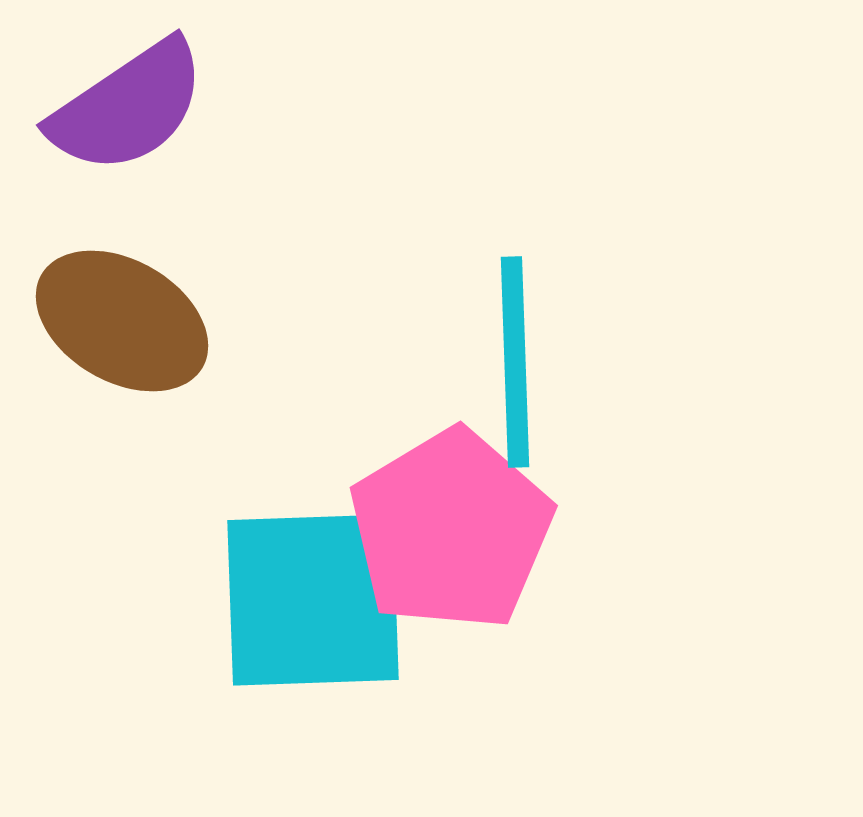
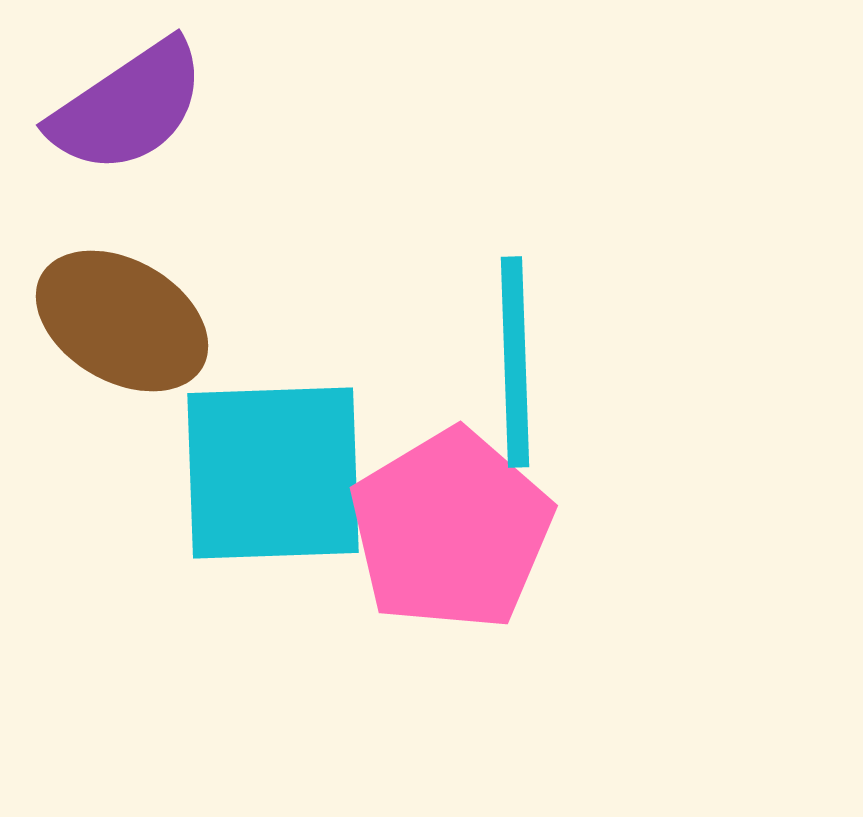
cyan square: moved 40 px left, 127 px up
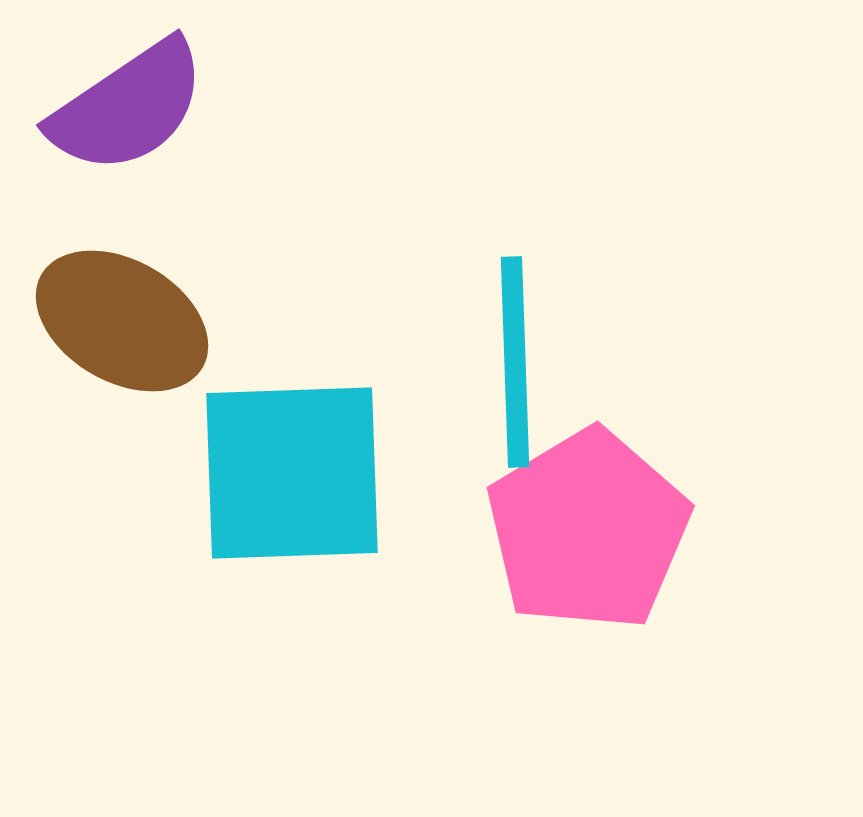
cyan square: moved 19 px right
pink pentagon: moved 137 px right
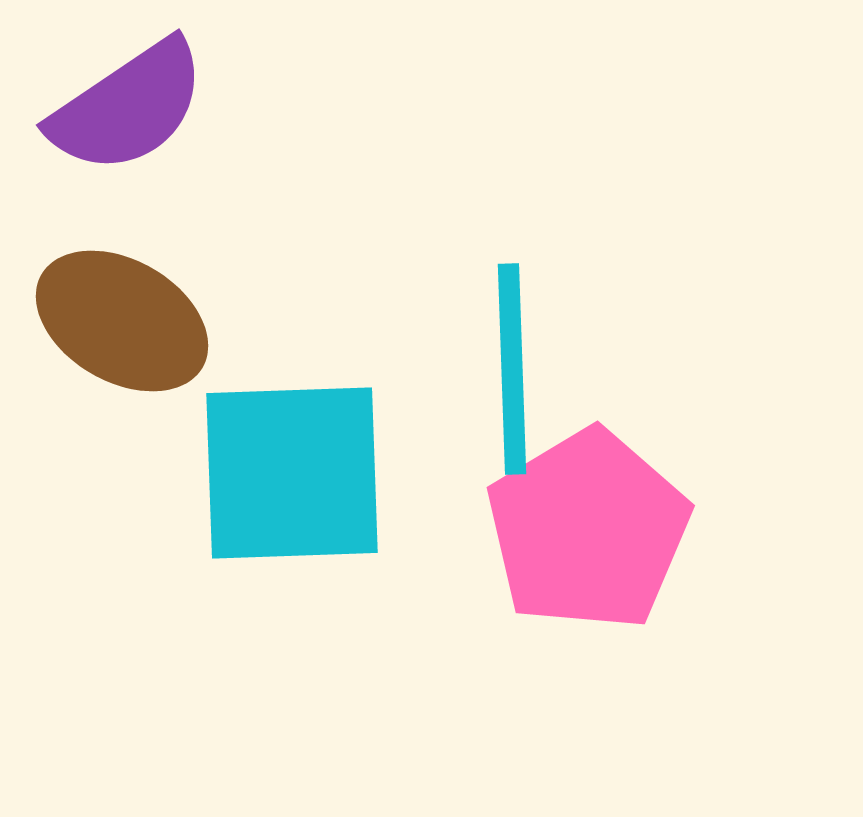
cyan line: moved 3 px left, 7 px down
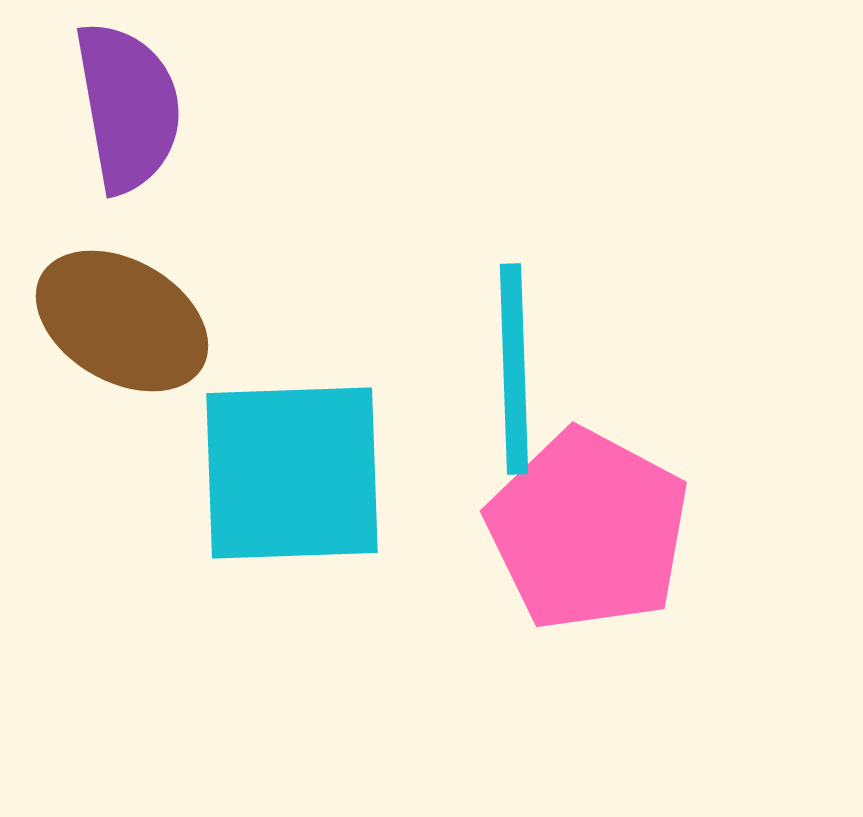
purple semicircle: rotated 66 degrees counterclockwise
cyan line: moved 2 px right
pink pentagon: rotated 13 degrees counterclockwise
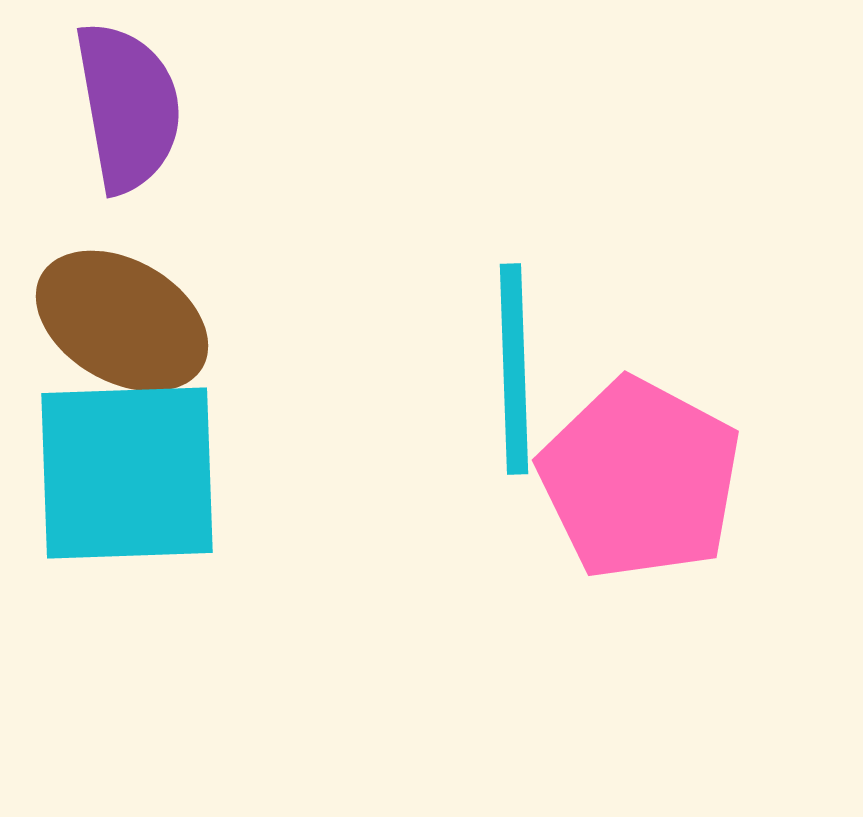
cyan square: moved 165 px left
pink pentagon: moved 52 px right, 51 px up
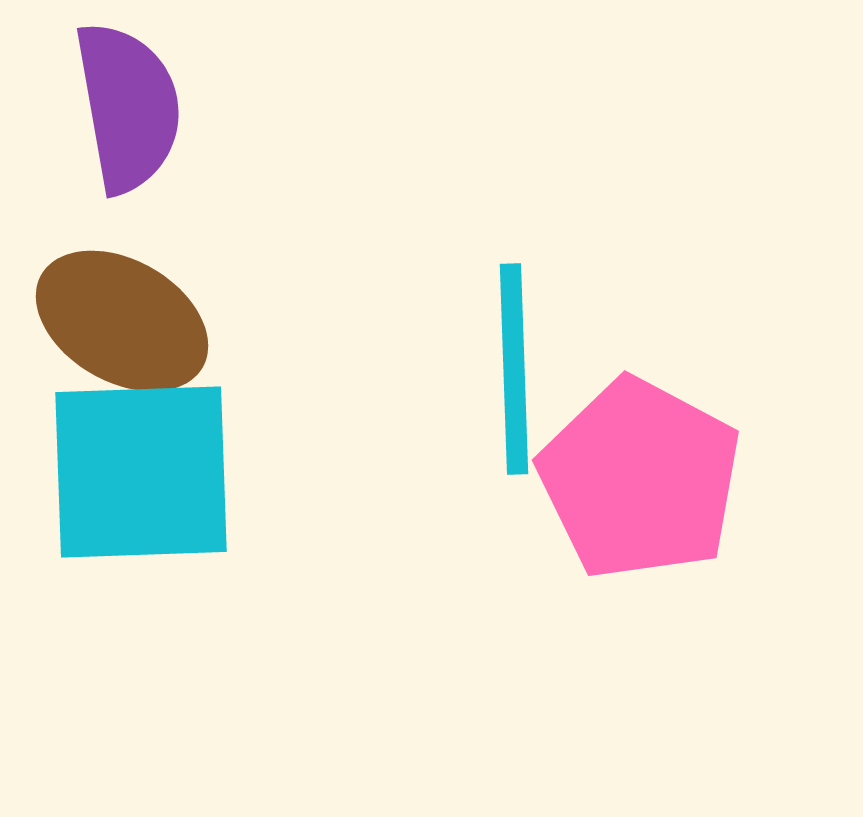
cyan square: moved 14 px right, 1 px up
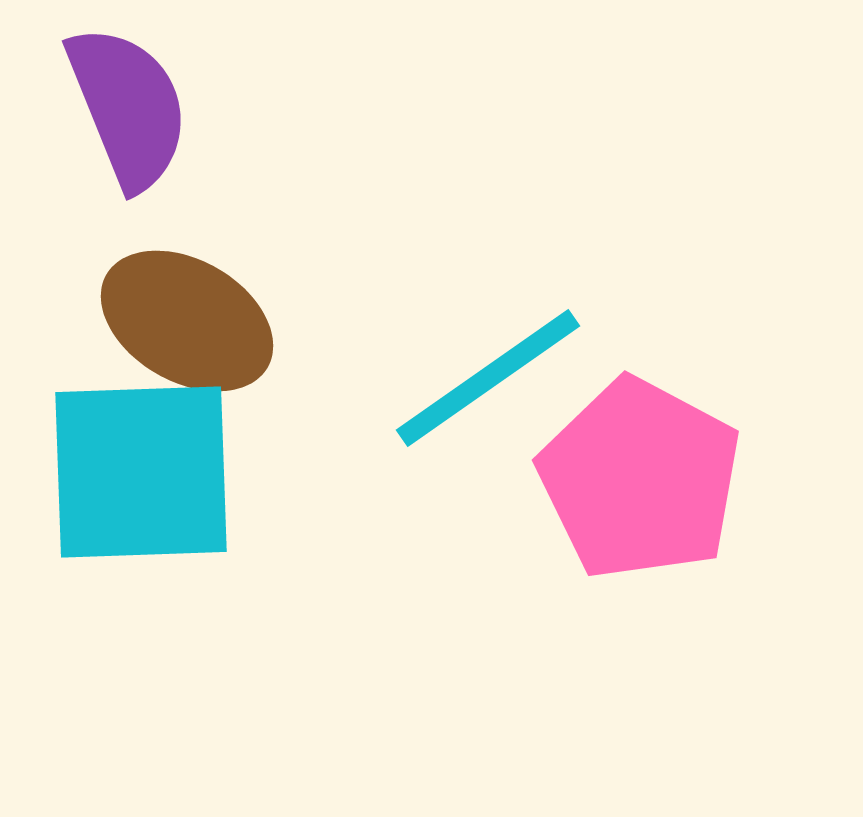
purple semicircle: rotated 12 degrees counterclockwise
brown ellipse: moved 65 px right
cyan line: moved 26 px left, 9 px down; rotated 57 degrees clockwise
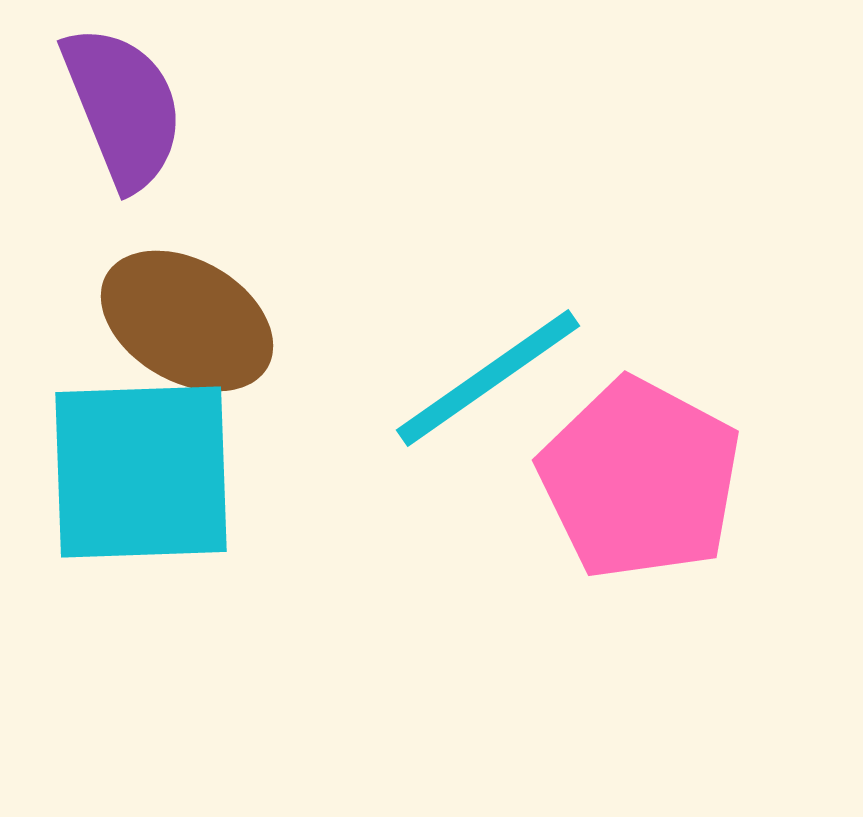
purple semicircle: moved 5 px left
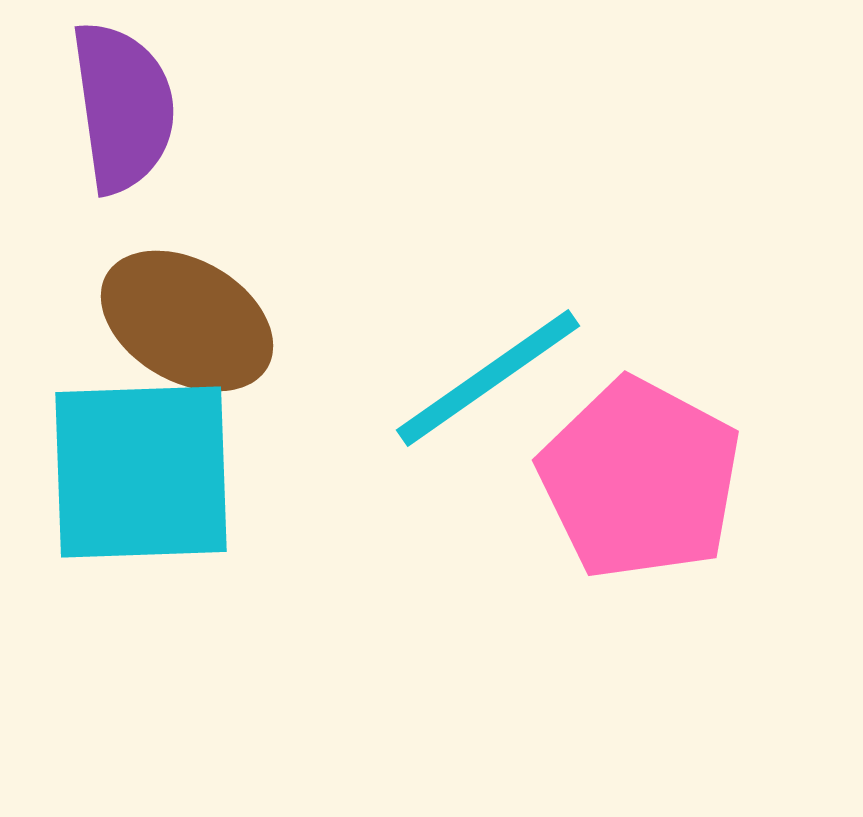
purple semicircle: rotated 14 degrees clockwise
